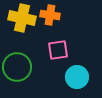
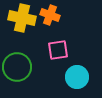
orange cross: rotated 12 degrees clockwise
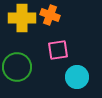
yellow cross: rotated 12 degrees counterclockwise
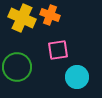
yellow cross: rotated 24 degrees clockwise
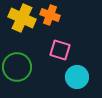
pink square: moved 2 px right; rotated 25 degrees clockwise
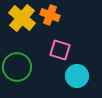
yellow cross: rotated 16 degrees clockwise
cyan circle: moved 1 px up
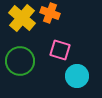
orange cross: moved 2 px up
green circle: moved 3 px right, 6 px up
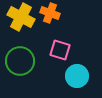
yellow cross: moved 1 px left, 1 px up; rotated 12 degrees counterclockwise
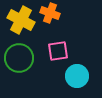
yellow cross: moved 3 px down
pink square: moved 2 px left, 1 px down; rotated 25 degrees counterclockwise
green circle: moved 1 px left, 3 px up
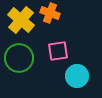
yellow cross: rotated 12 degrees clockwise
